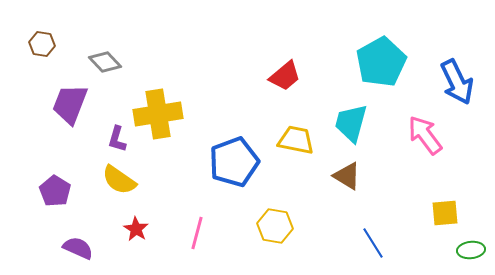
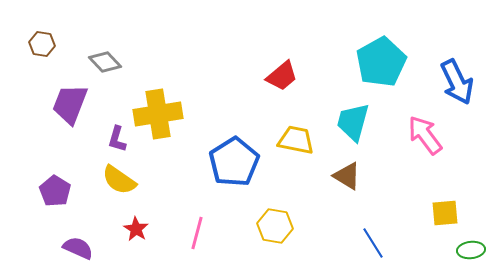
red trapezoid: moved 3 px left
cyan trapezoid: moved 2 px right, 1 px up
blue pentagon: rotated 12 degrees counterclockwise
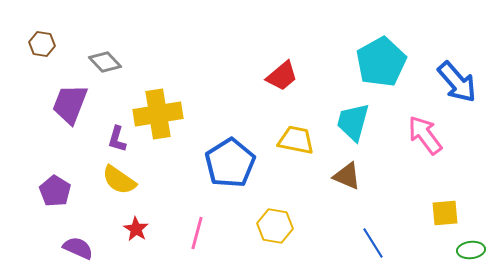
blue arrow: rotated 15 degrees counterclockwise
blue pentagon: moved 4 px left, 1 px down
brown triangle: rotated 8 degrees counterclockwise
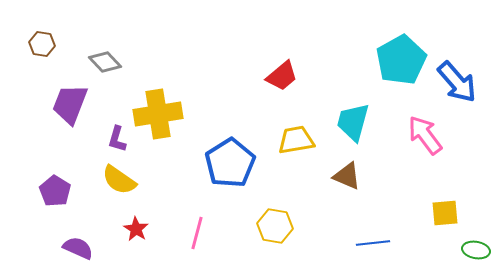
cyan pentagon: moved 20 px right, 2 px up
yellow trapezoid: rotated 21 degrees counterclockwise
blue line: rotated 64 degrees counterclockwise
green ellipse: moved 5 px right; rotated 16 degrees clockwise
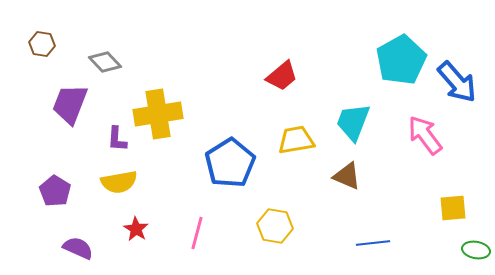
cyan trapezoid: rotated 6 degrees clockwise
purple L-shape: rotated 12 degrees counterclockwise
yellow semicircle: moved 2 px down; rotated 45 degrees counterclockwise
yellow square: moved 8 px right, 5 px up
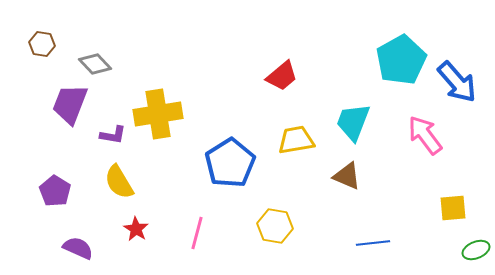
gray diamond: moved 10 px left, 2 px down
purple L-shape: moved 4 px left, 4 px up; rotated 84 degrees counterclockwise
yellow semicircle: rotated 69 degrees clockwise
green ellipse: rotated 32 degrees counterclockwise
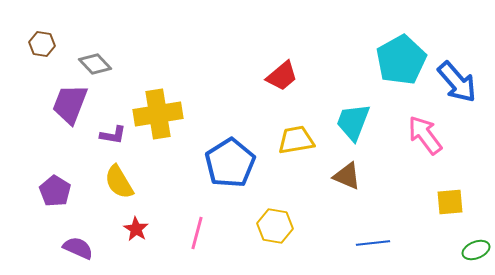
yellow square: moved 3 px left, 6 px up
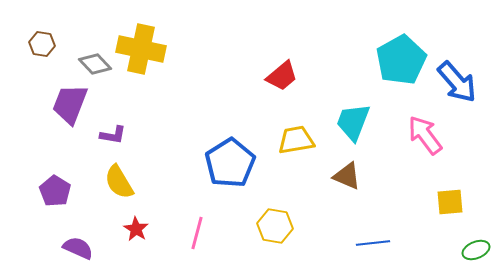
yellow cross: moved 17 px left, 65 px up; rotated 21 degrees clockwise
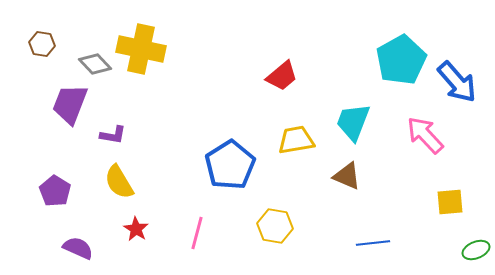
pink arrow: rotated 6 degrees counterclockwise
blue pentagon: moved 2 px down
